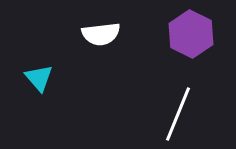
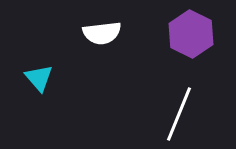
white semicircle: moved 1 px right, 1 px up
white line: moved 1 px right
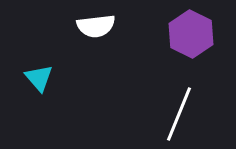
white semicircle: moved 6 px left, 7 px up
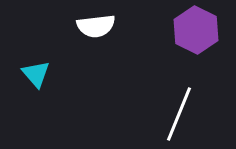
purple hexagon: moved 5 px right, 4 px up
cyan triangle: moved 3 px left, 4 px up
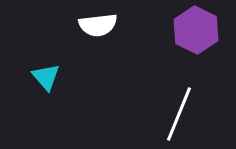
white semicircle: moved 2 px right, 1 px up
cyan triangle: moved 10 px right, 3 px down
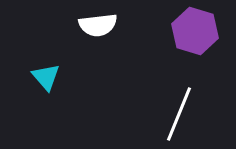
purple hexagon: moved 1 px left, 1 px down; rotated 9 degrees counterclockwise
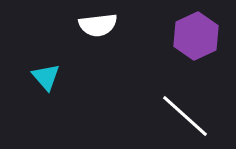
purple hexagon: moved 1 px right, 5 px down; rotated 18 degrees clockwise
white line: moved 6 px right, 2 px down; rotated 70 degrees counterclockwise
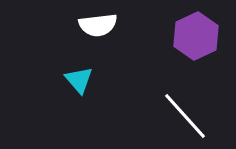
cyan triangle: moved 33 px right, 3 px down
white line: rotated 6 degrees clockwise
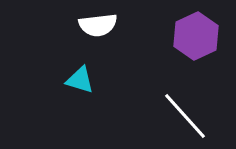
cyan triangle: moved 1 px right; rotated 32 degrees counterclockwise
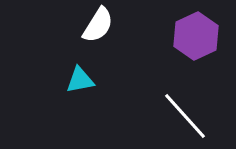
white semicircle: rotated 51 degrees counterclockwise
cyan triangle: rotated 28 degrees counterclockwise
